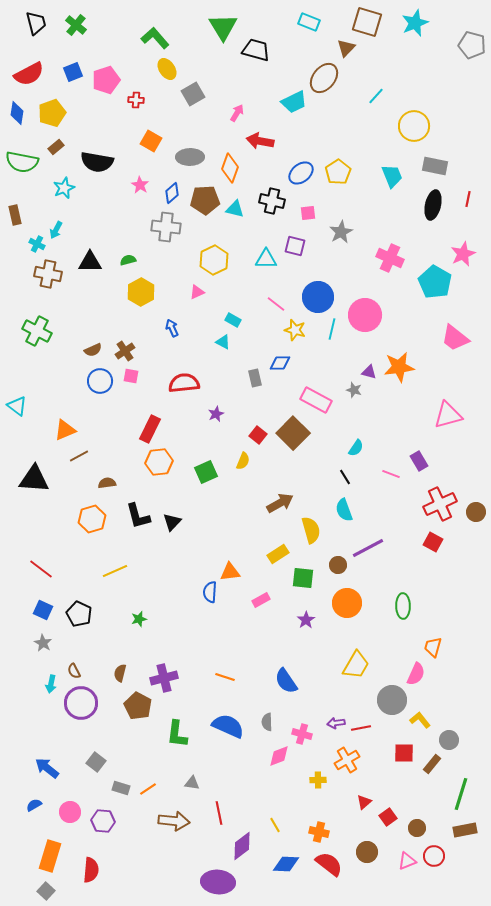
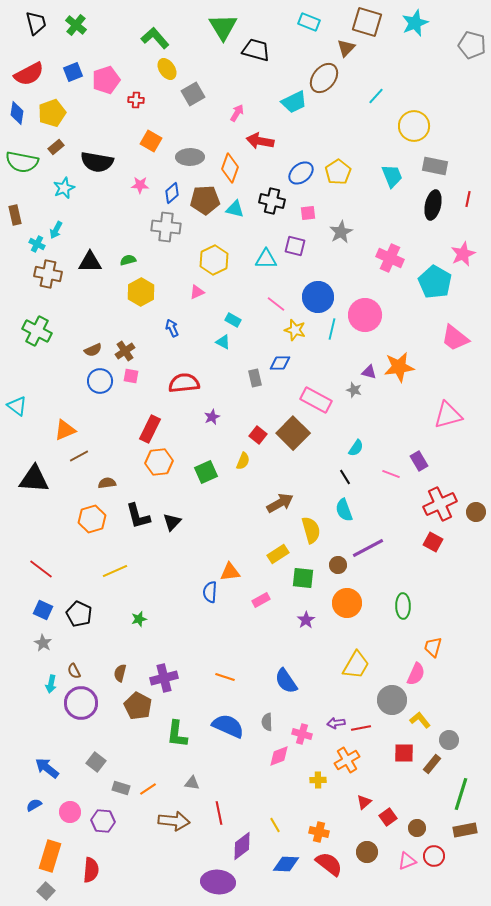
pink star at (140, 185): rotated 30 degrees counterclockwise
purple star at (216, 414): moved 4 px left, 3 px down
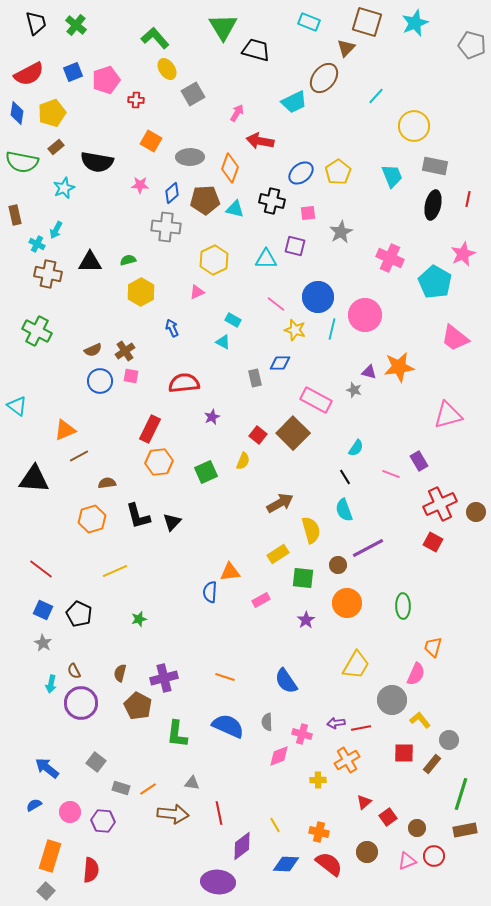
brown arrow at (174, 821): moved 1 px left, 7 px up
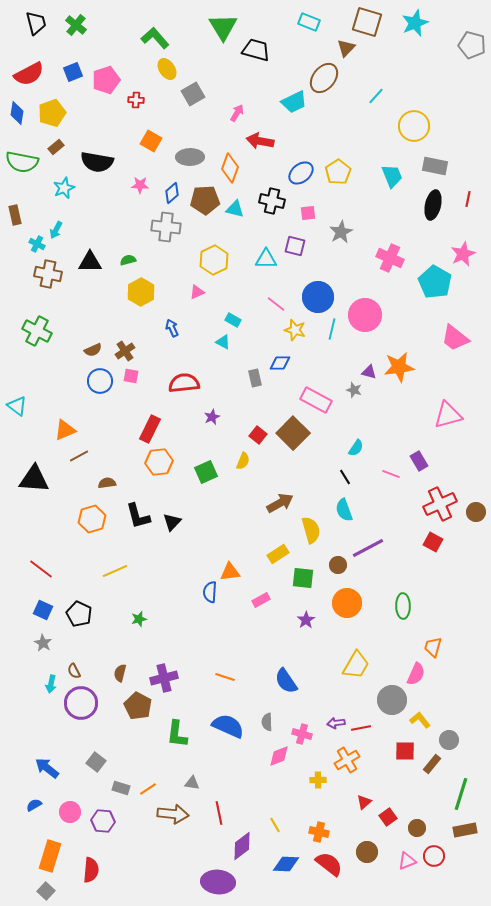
red square at (404, 753): moved 1 px right, 2 px up
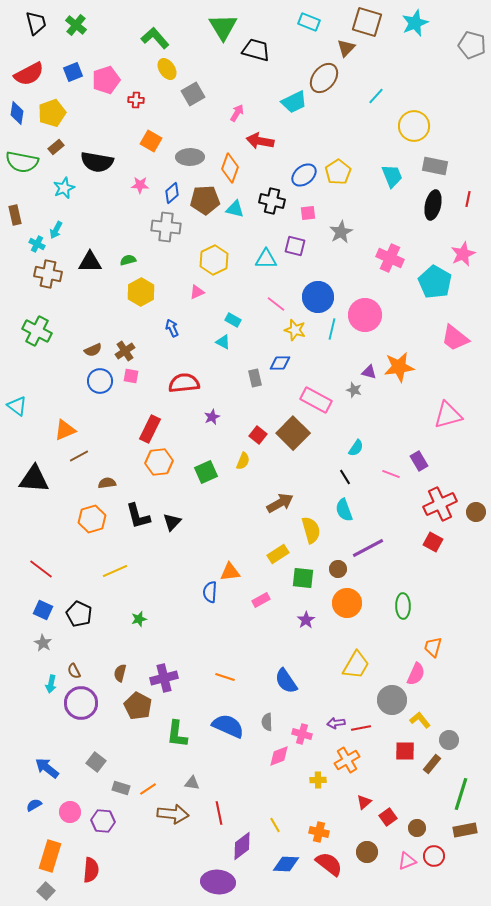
blue ellipse at (301, 173): moved 3 px right, 2 px down
brown circle at (338, 565): moved 4 px down
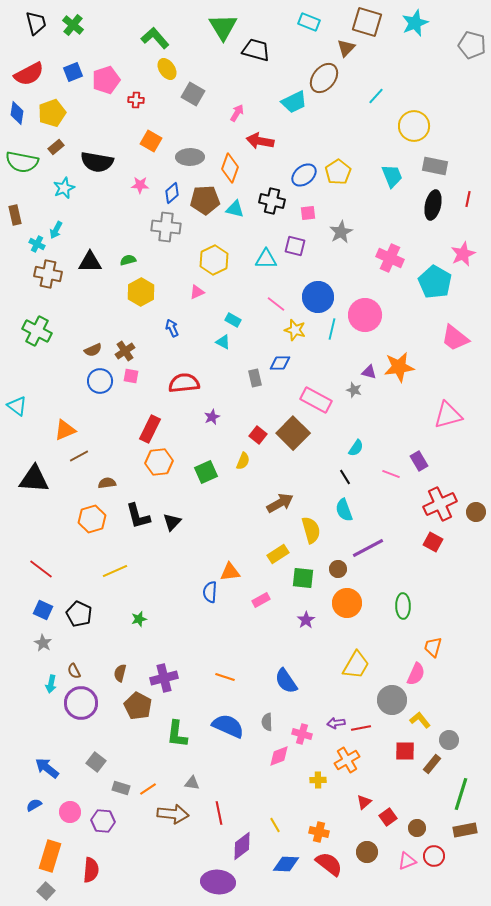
green cross at (76, 25): moved 3 px left
gray square at (193, 94): rotated 30 degrees counterclockwise
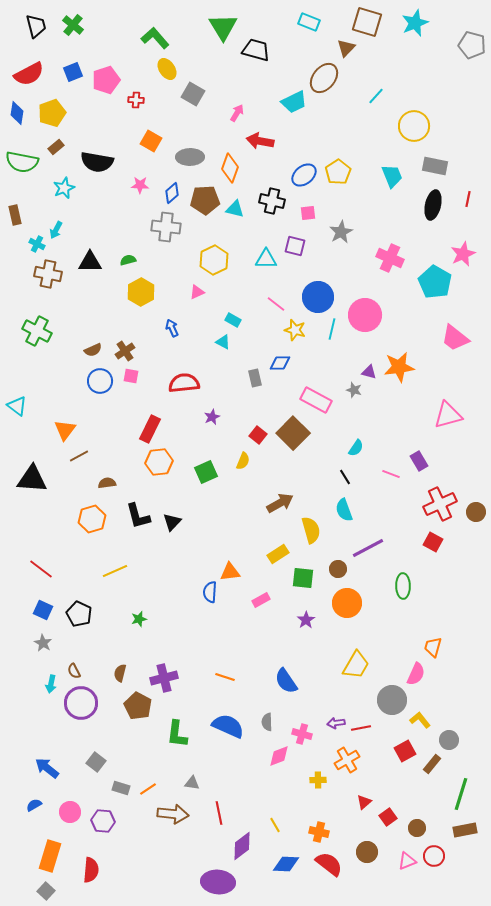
black trapezoid at (36, 23): moved 3 px down
orange triangle at (65, 430): rotated 30 degrees counterclockwise
black triangle at (34, 479): moved 2 px left
green ellipse at (403, 606): moved 20 px up
red square at (405, 751): rotated 30 degrees counterclockwise
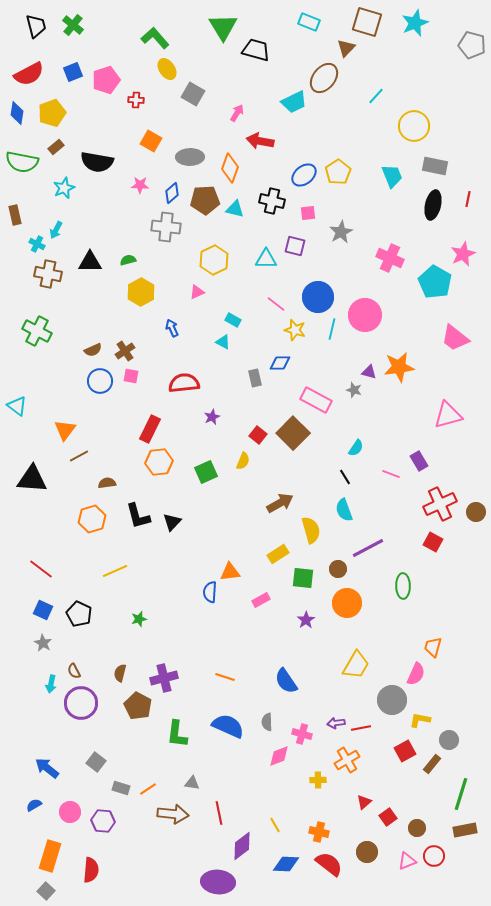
yellow L-shape at (420, 720): rotated 40 degrees counterclockwise
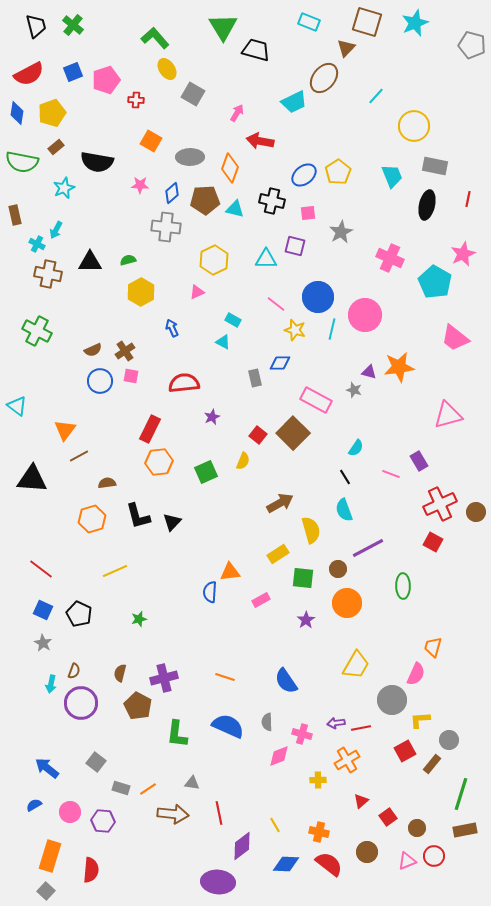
black ellipse at (433, 205): moved 6 px left
brown semicircle at (74, 671): rotated 133 degrees counterclockwise
yellow L-shape at (420, 720): rotated 15 degrees counterclockwise
red triangle at (364, 802): moved 3 px left, 1 px up
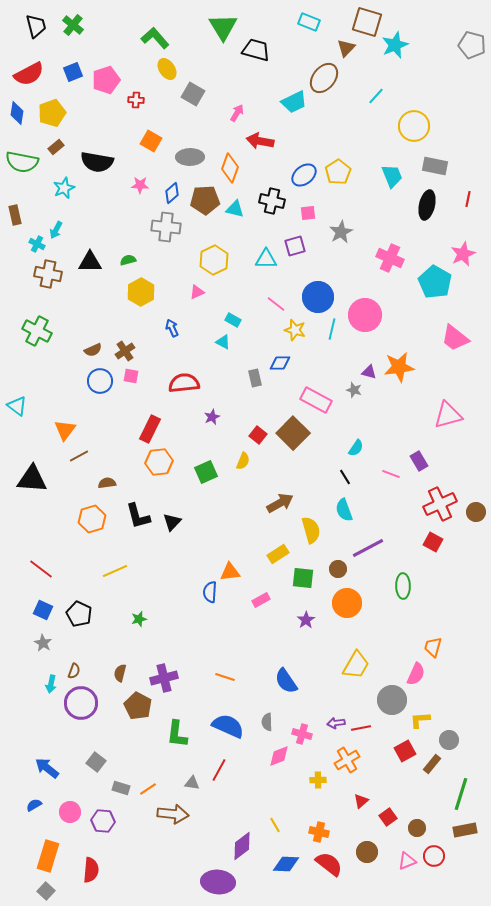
cyan star at (415, 23): moved 20 px left, 22 px down
purple square at (295, 246): rotated 30 degrees counterclockwise
red line at (219, 813): moved 43 px up; rotated 40 degrees clockwise
orange rectangle at (50, 856): moved 2 px left
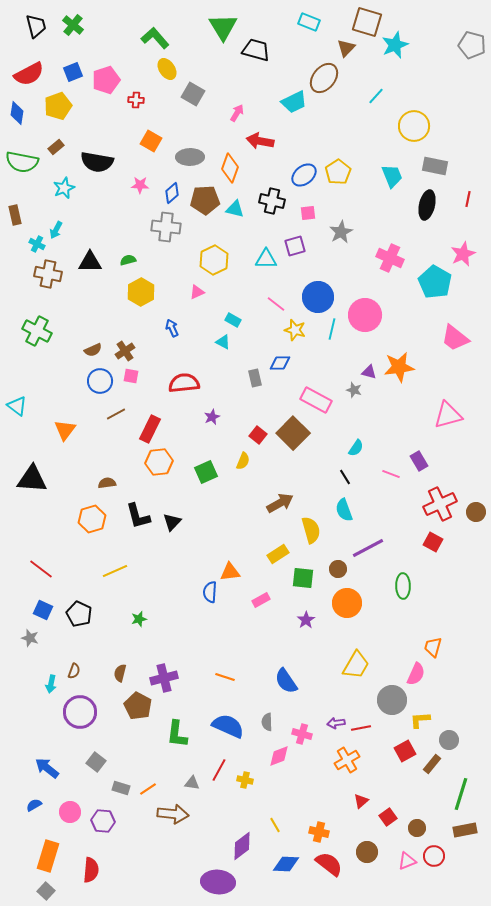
yellow pentagon at (52, 113): moved 6 px right, 7 px up
brown line at (79, 456): moved 37 px right, 42 px up
gray star at (43, 643): moved 13 px left, 5 px up; rotated 12 degrees counterclockwise
purple circle at (81, 703): moved 1 px left, 9 px down
yellow cross at (318, 780): moved 73 px left; rotated 14 degrees clockwise
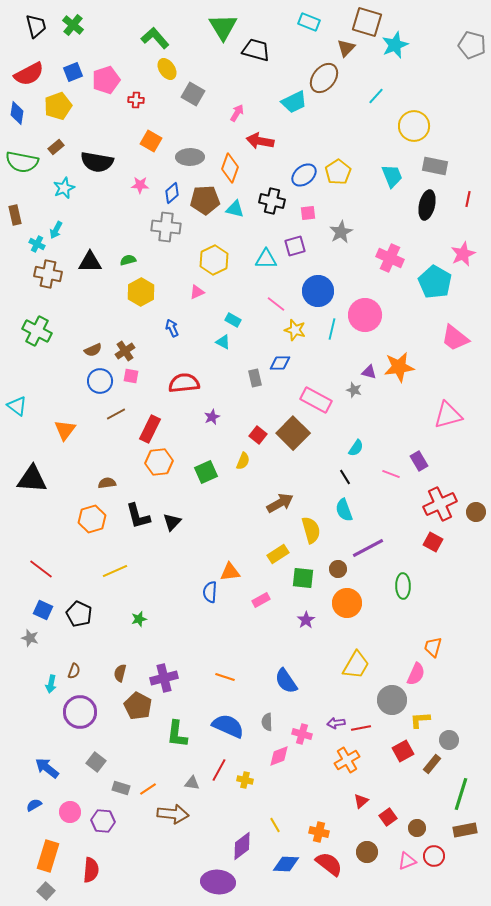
blue circle at (318, 297): moved 6 px up
red square at (405, 751): moved 2 px left
